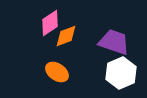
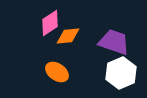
orange diamond: moved 2 px right; rotated 15 degrees clockwise
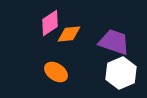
orange diamond: moved 1 px right, 2 px up
orange ellipse: moved 1 px left
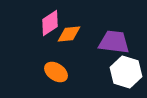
purple trapezoid: rotated 12 degrees counterclockwise
white hexagon: moved 5 px right, 1 px up; rotated 20 degrees counterclockwise
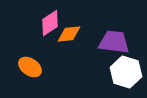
orange ellipse: moved 26 px left, 5 px up
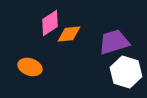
purple trapezoid: rotated 24 degrees counterclockwise
orange ellipse: rotated 15 degrees counterclockwise
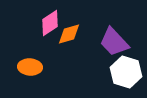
orange diamond: rotated 10 degrees counterclockwise
purple trapezoid: rotated 116 degrees counterclockwise
orange ellipse: rotated 15 degrees counterclockwise
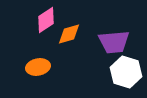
pink diamond: moved 4 px left, 3 px up
purple trapezoid: rotated 52 degrees counterclockwise
orange ellipse: moved 8 px right; rotated 15 degrees counterclockwise
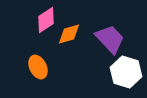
purple trapezoid: moved 4 px left, 3 px up; rotated 128 degrees counterclockwise
orange ellipse: rotated 75 degrees clockwise
